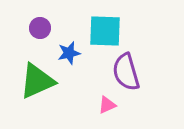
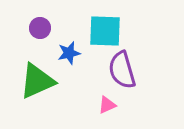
purple semicircle: moved 4 px left, 2 px up
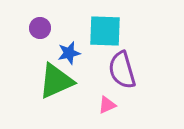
green triangle: moved 19 px right
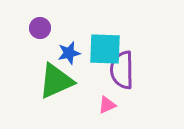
cyan square: moved 18 px down
purple semicircle: rotated 15 degrees clockwise
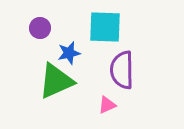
cyan square: moved 22 px up
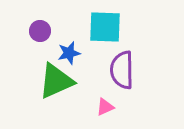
purple circle: moved 3 px down
pink triangle: moved 2 px left, 2 px down
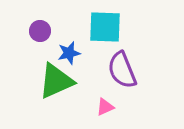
purple semicircle: rotated 21 degrees counterclockwise
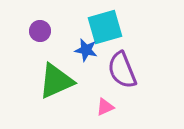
cyan square: rotated 18 degrees counterclockwise
blue star: moved 17 px right, 3 px up; rotated 25 degrees clockwise
